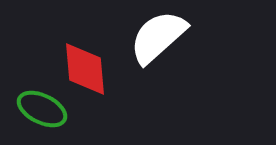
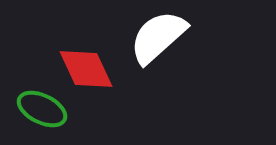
red diamond: moved 1 px right; rotated 20 degrees counterclockwise
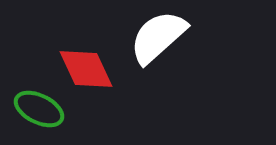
green ellipse: moved 3 px left
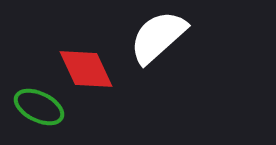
green ellipse: moved 2 px up
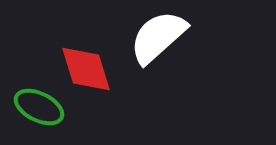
red diamond: rotated 8 degrees clockwise
